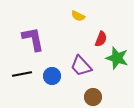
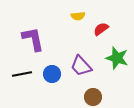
yellow semicircle: rotated 32 degrees counterclockwise
red semicircle: moved 10 px up; rotated 147 degrees counterclockwise
blue circle: moved 2 px up
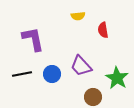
red semicircle: moved 2 px right, 1 px down; rotated 63 degrees counterclockwise
green star: moved 20 px down; rotated 15 degrees clockwise
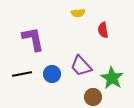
yellow semicircle: moved 3 px up
green star: moved 5 px left
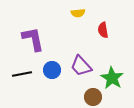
blue circle: moved 4 px up
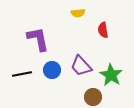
purple L-shape: moved 5 px right
green star: moved 1 px left, 3 px up
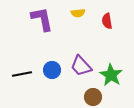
red semicircle: moved 4 px right, 9 px up
purple L-shape: moved 4 px right, 20 px up
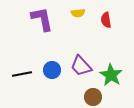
red semicircle: moved 1 px left, 1 px up
